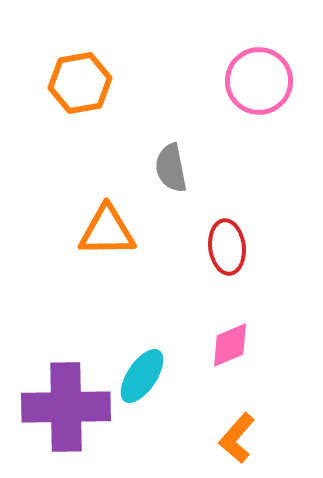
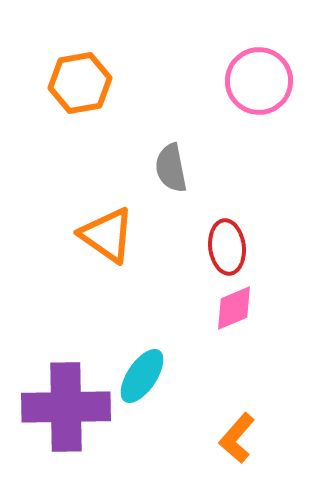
orange triangle: moved 4 px down; rotated 36 degrees clockwise
pink diamond: moved 4 px right, 37 px up
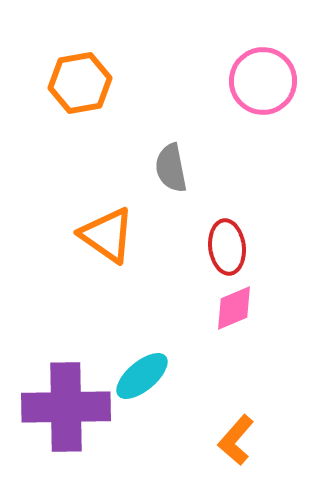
pink circle: moved 4 px right
cyan ellipse: rotated 16 degrees clockwise
orange L-shape: moved 1 px left, 2 px down
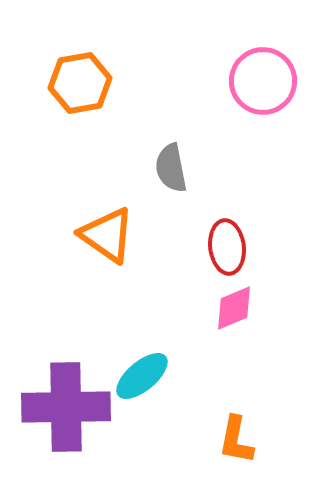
orange L-shape: rotated 30 degrees counterclockwise
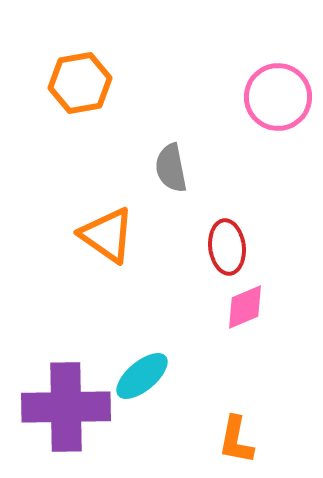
pink circle: moved 15 px right, 16 px down
pink diamond: moved 11 px right, 1 px up
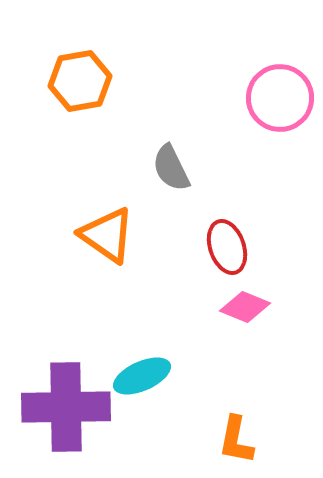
orange hexagon: moved 2 px up
pink circle: moved 2 px right, 1 px down
gray semicircle: rotated 15 degrees counterclockwise
red ellipse: rotated 12 degrees counterclockwise
pink diamond: rotated 45 degrees clockwise
cyan ellipse: rotated 16 degrees clockwise
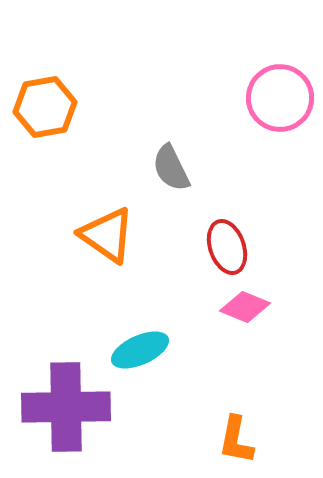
orange hexagon: moved 35 px left, 26 px down
cyan ellipse: moved 2 px left, 26 px up
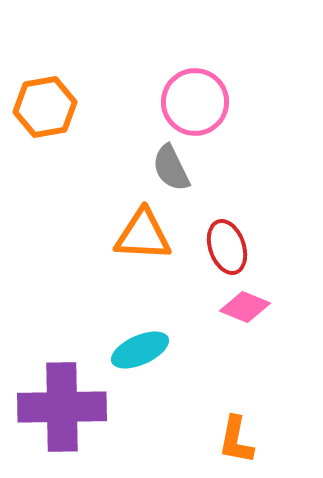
pink circle: moved 85 px left, 4 px down
orange triangle: moved 36 px right; rotated 32 degrees counterclockwise
purple cross: moved 4 px left
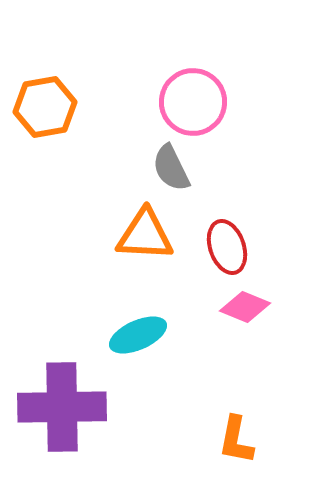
pink circle: moved 2 px left
orange triangle: moved 2 px right
cyan ellipse: moved 2 px left, 15 px up
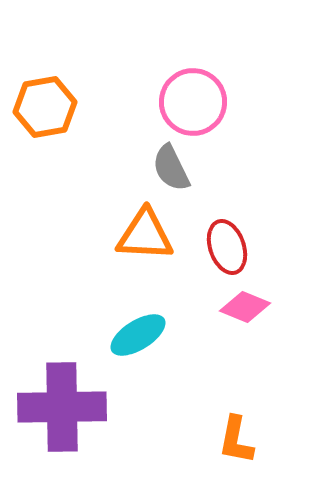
cyan ellipse: rotated 8 degrees counterclockwise
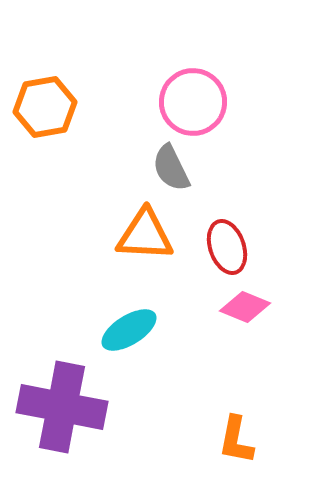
cyan ellipse: moved 9 px left, 5 px up
purple cross: rotated 12 degrees clockwise
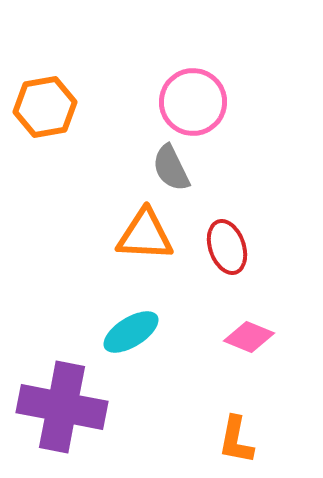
pink diamond: moved 4 px right, 30 px down
cyan ellipse: moved 2 px right, 2 px down
